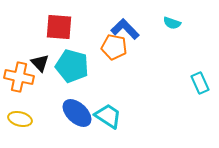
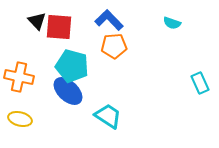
blue L-shape: moved 16 px left, 9 px up
orange pentagon: moved 1 px up; rotated 15 degrees counterclockwise
black triangle: moved 3 px left, 42 px up
blue ellipse: moved 9 px left, 22 px up
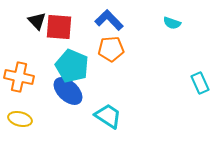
orange pentagon: moved 3 px left, 3 px down
cyan pentagon: rotated 8 degrees clockwise
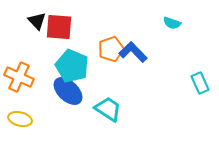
blue L-shape: moved 24 px right, 32 px down
orange pentagon: rotated 15 degrees counterclockwise
orange cross: rotated 12 degrees clockwise
cyan trapezoid: moved 7 px up
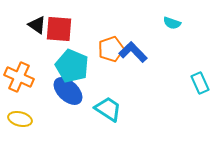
black triangle: moved 4 px down; rotated 12 degrees counterclockwise
red square: moved 2 px down
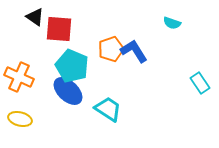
black triangle: moved 2 px left, 8 px up
blue L-shape: moved 1 px right, 1 px up; rotated 12 degrees clockwise
cyan rectangle: rotated 10 degrees counterclockwise
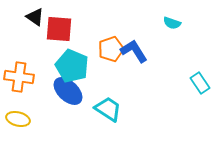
orange cross: rotated 16 degrees counterclockwise
yellow ellipse: moved 2 px left
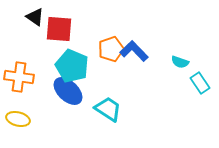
cyan semicircle: moved 8 px right, 39 px down
blue L-shape: rotated 12 degrees counterclockwise
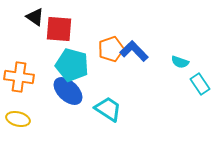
cyan pentagon: moved 1 px up; rotated 8 degrees counterclockwise
cyan rectangle: moved 1 px down
